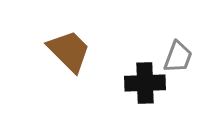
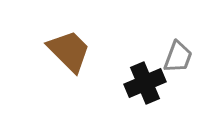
black cross: rotated 21 degrees counterclockwise
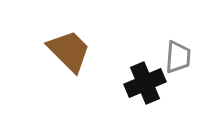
gray trapezoid: rotated 16 degrees counterclockwise
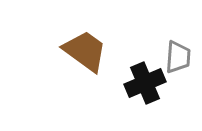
brown trapezoid: moved 16 px right; rotated 9 degrees counterclockwise
